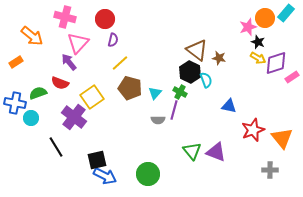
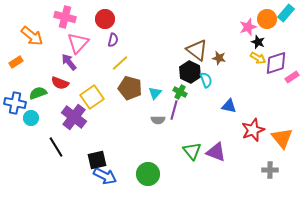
orange circle: moved 2 px right, 1 px down
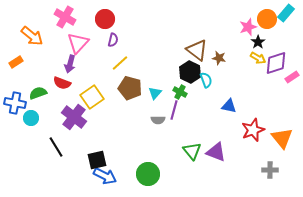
pink cross: rotated 15 degrees clockwise
black star: rotated 16 degrees clockwise
purple arrow: moved 1 px right, 2 px down; rotated 126 degrees counterclockwise
red semicircle: moved 2 px right
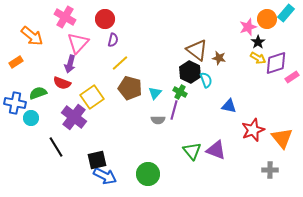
purple triangle: moved 2 px up
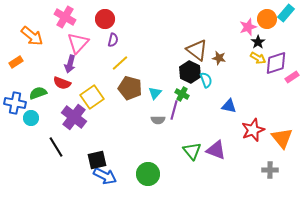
green cross: moved 2 px right, 2 px down
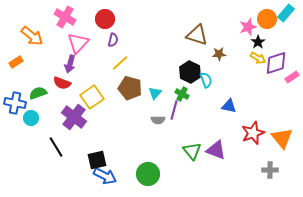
brown triangle: moved 15 px up; rotated 20 degrees counterclockwise
brown star: moved 4 px up; rotated 16 degrees counterclockwise
red star: moved 3 px down
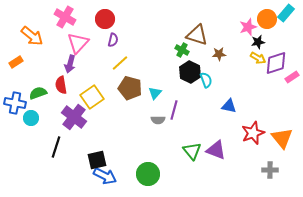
black star: rotated 24 degrees clockwise
red semicircle: moved 1 px left, 2 px down; rotated 60 degrees clockwise
green cross: moved 44 px up
black line: rotated 50 degrees clockwise
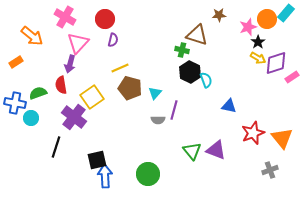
black star: rotated 24 degrees counterclockwise
green cross: rotated 16 degrees counterclockwise
brown star: moved 39 px up
yellow line: moved 5 px down; rotated 18 degrees clockwise
gray cross: rotated 21 degrees counterclockwise
blue arrow: rotated 120 degrees counterclockwise
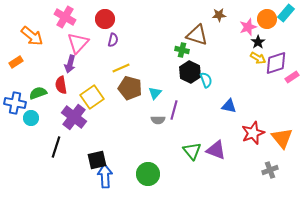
yellow line: moved 1 px right
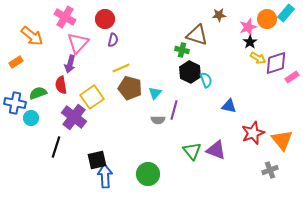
black star: moved 8 px left
orange triangle: moved 2 px down
